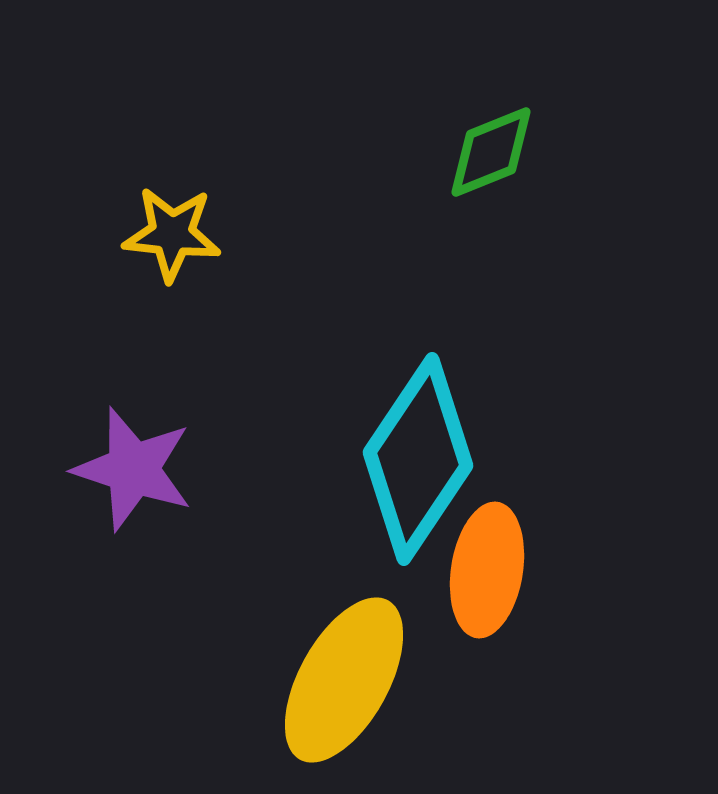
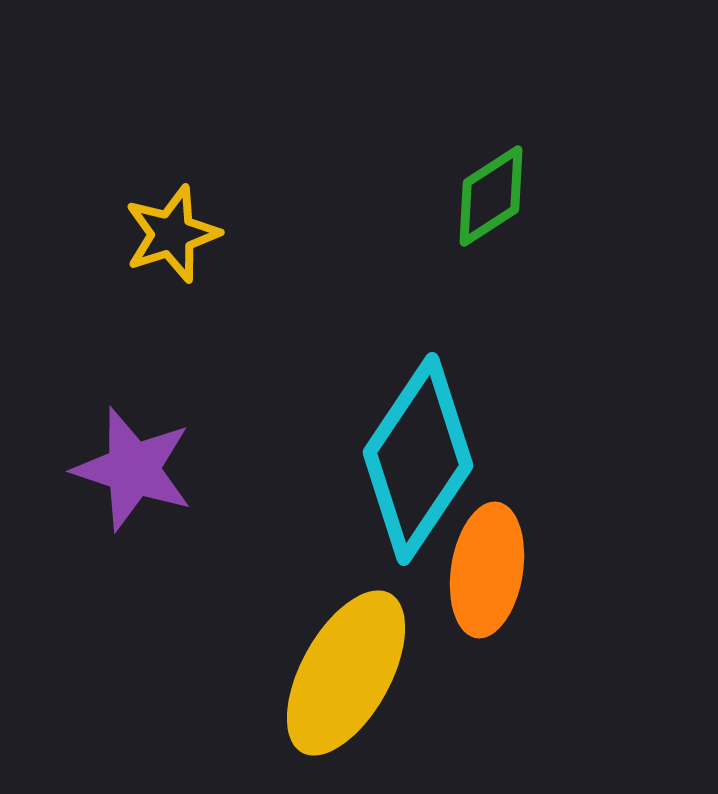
green diamond: moved 44 px down; rotated 11 degrees counterclockwise
yellow star: rotated 24 degrees counterclockwise
yellow ellipse: moved 2 px right, 7 px up
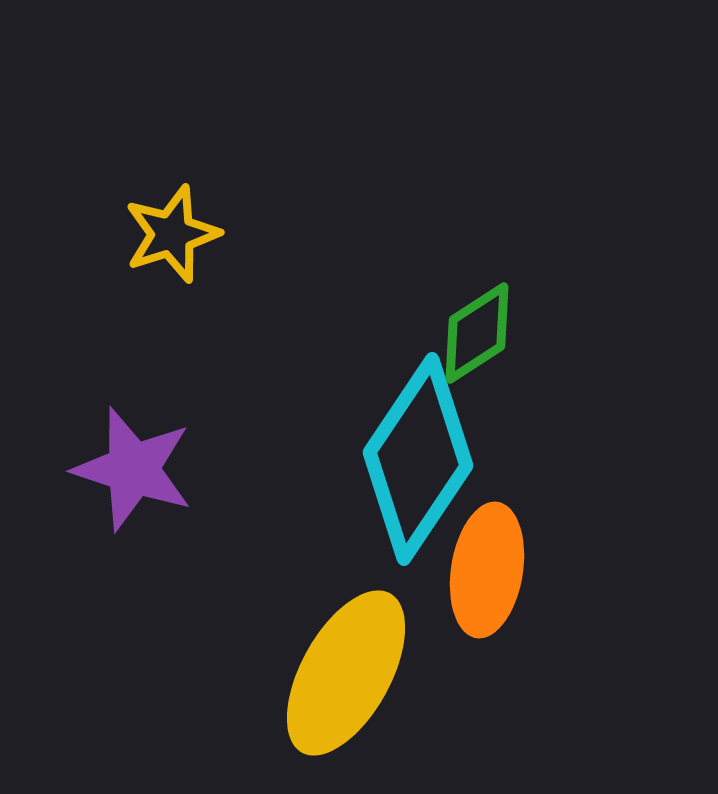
green diamond: moved 14 px left, 137 px down
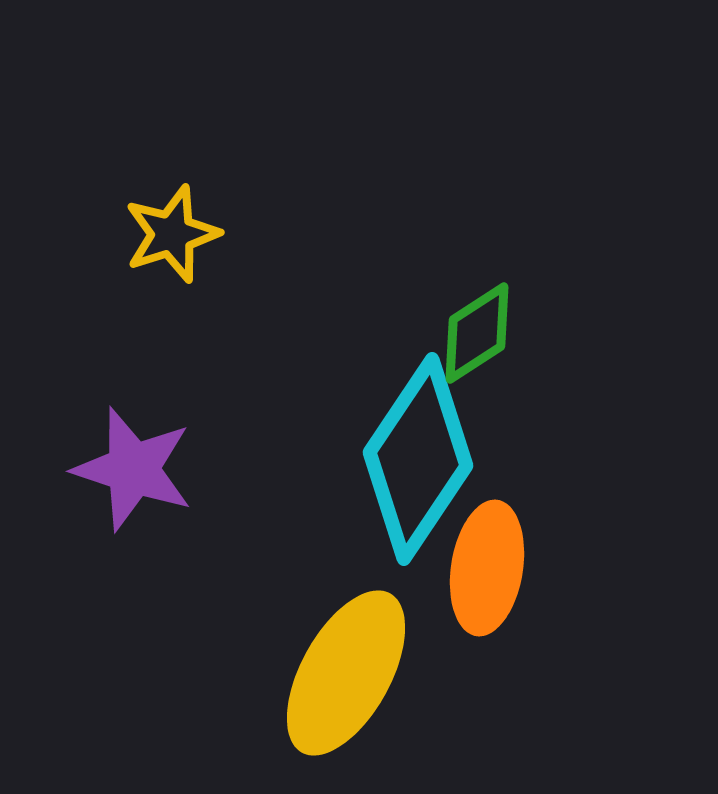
orange ellipse: moved 2 px up
